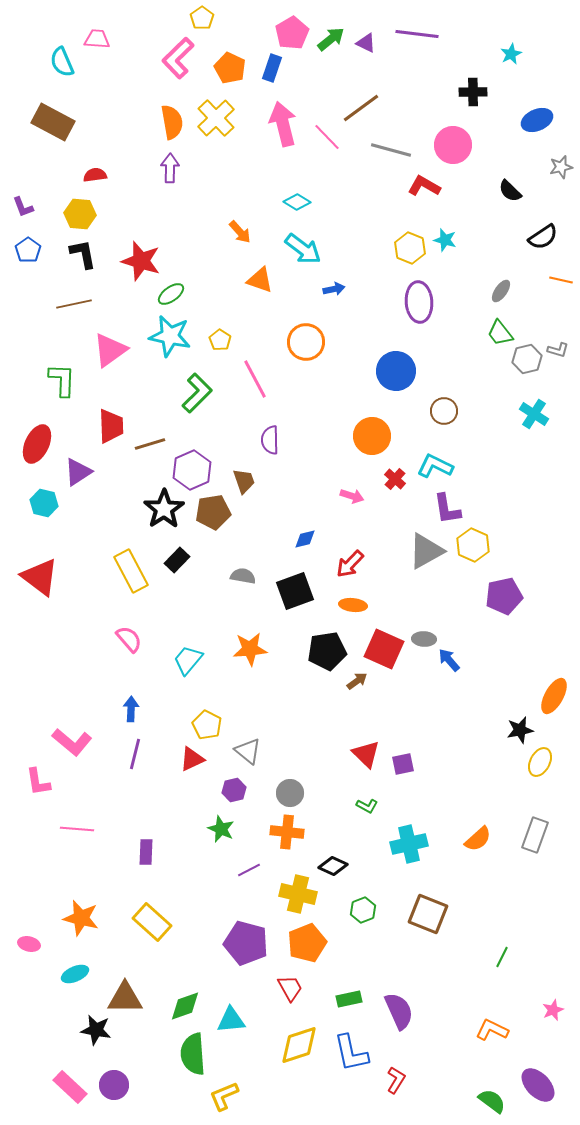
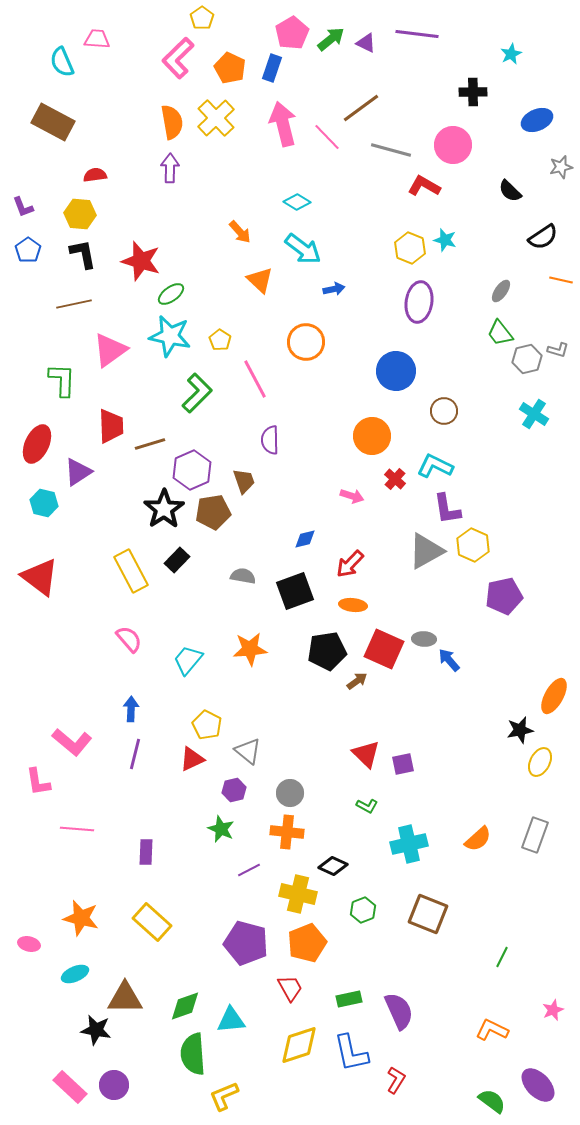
orange triangle at (260, 280): rotated 24 degrees clockwise
purple ellipse at (419, 302): rotated 12 degrees clockwise
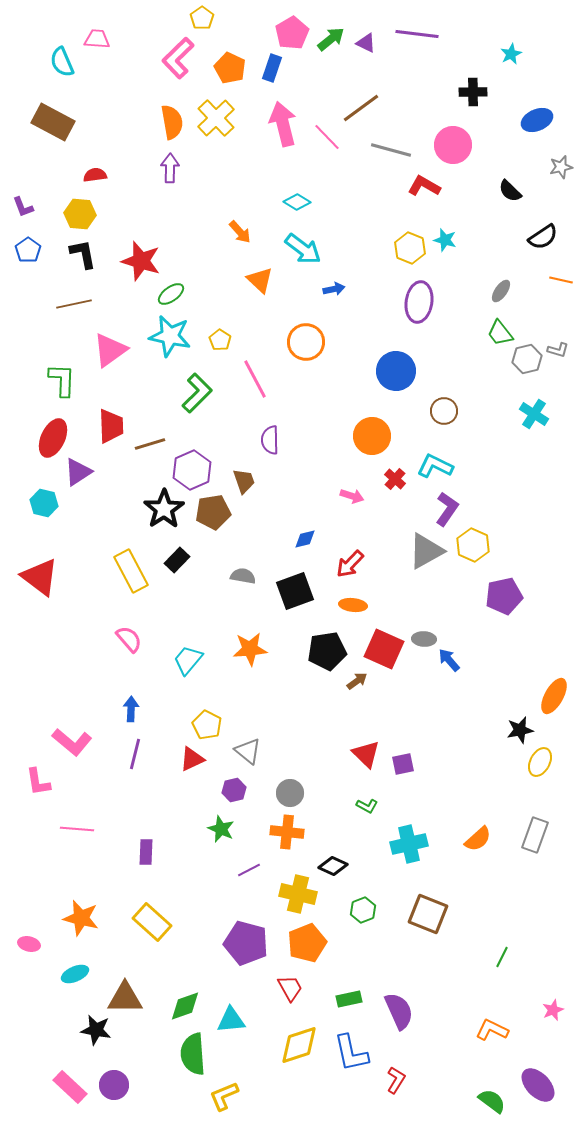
red ellipse at (37, 444): moved 16 px right, 6 px up
purple L-shape at (447, 509): rotated 136 degrees counterclockwise
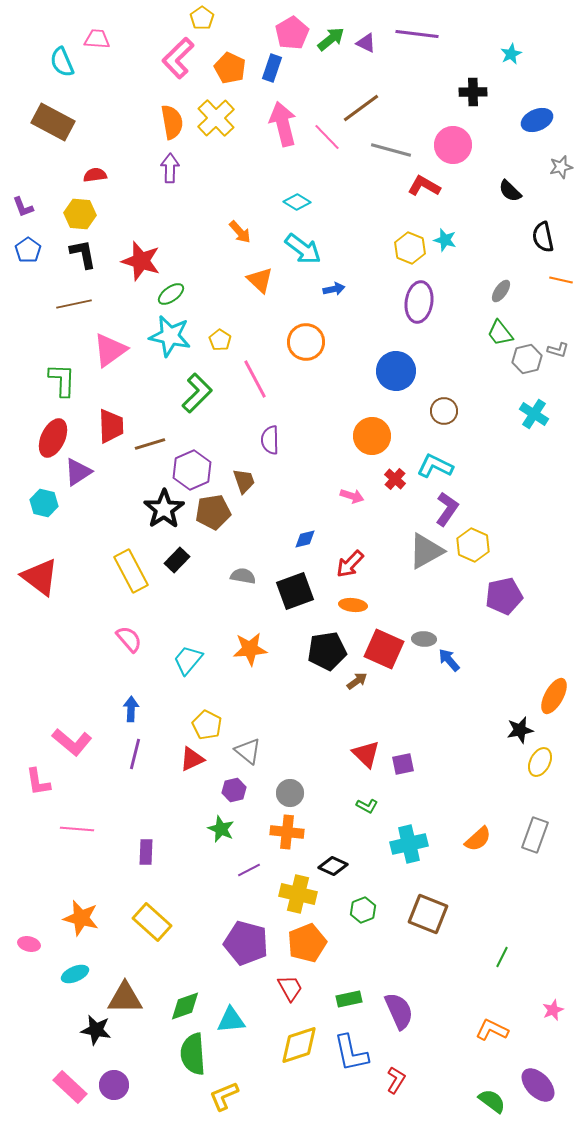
black semicircle at (543, 237): rotated 112 degrees clockwise
